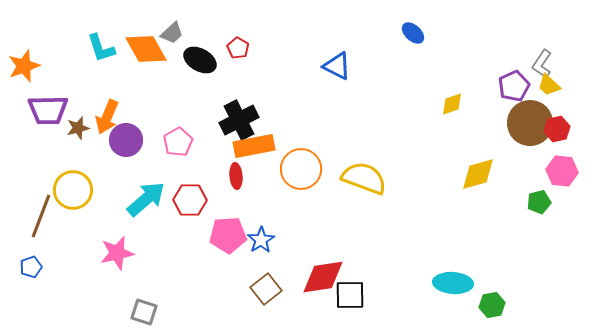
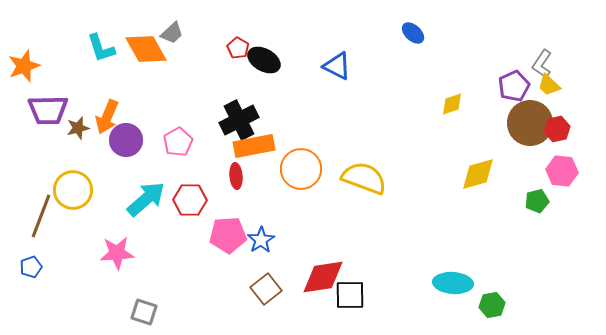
black ellipse at (200, 60): moved 64 px right
green pentagon at (539, 202): moved 2 px left, 1 px up
pink star at (117, 253): rotated 8 degrees clockwise
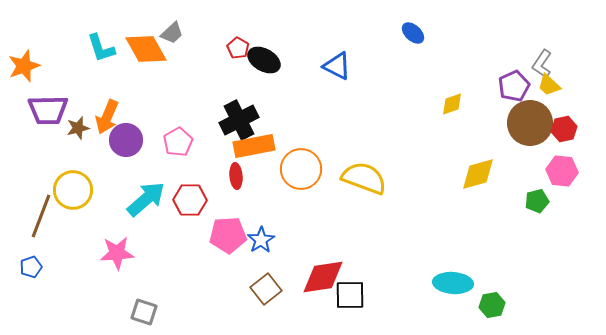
red hexagon at (557, 129): moved 7 px right
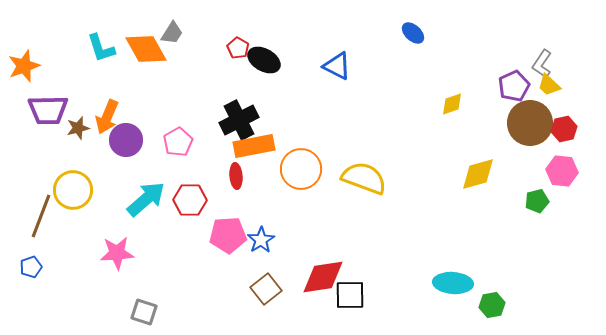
gray trapezoid at (172, 33): rotated 15 degrees counterclockwise
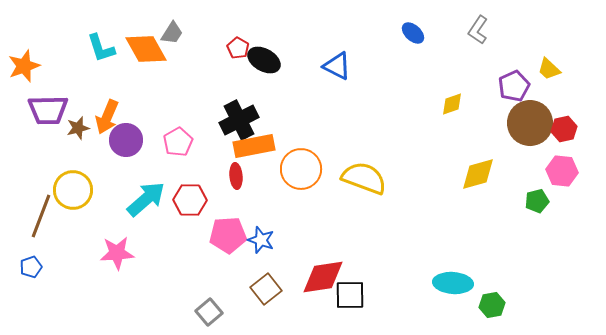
gray L-shape at (542, 64): moved 64 px left, 34 px up
yellow trapezoid at (549, 85): moved 16 px up
blue star at (261, 240): rotated 20 degrees counterclockwise
gray square at (144, 312): moved 65 px right; rotated 32 degrees clockwise
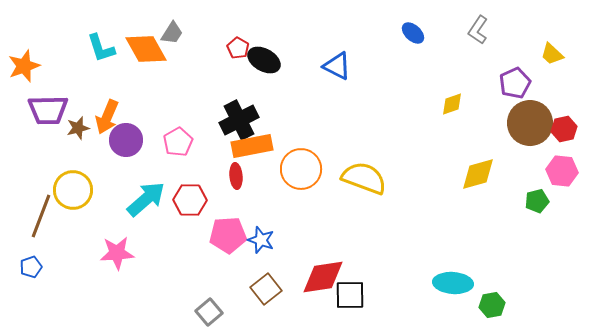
yellow trapezoid at (549, 69): moved 3 px right, 15 px up
purple pentagon at (514, 86): moved 1 px right, 3 px up
orange rectangle at (254, 146): moved 2 px left
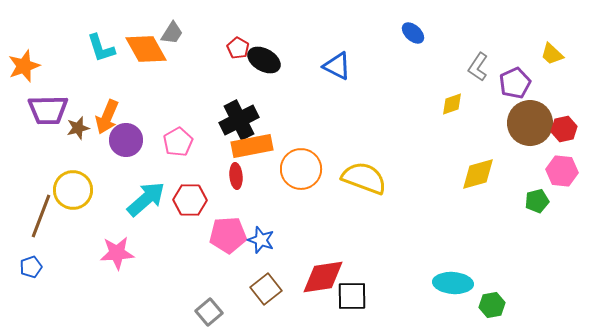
gray L-shape at (478, 30): moved 37 px down
black square at (350, 295): moved 2 px right, 1 px down
